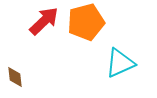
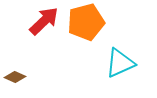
brown diamond: rotated 60 degrees counterclockwise
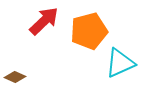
orange pentagon: moved 3 px right, 9 px down
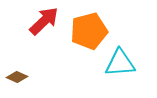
cyan triangle: rotated 20 degrees clockwise
brown diamond: moved 2 px right
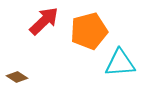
brown diamond: rotated 10 degrees clockwise
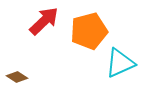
cyan triangle: rotated 20 degrees counterclockwise
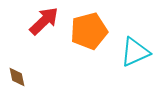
cyan triangle: moved 15 px right, 11 px up
brown diamond: rotated 45 degrees clockwise
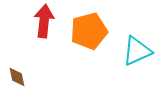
red arrow: rotated 40 degrees counterclockwise
cyan triangle: moved 2 px right, 1 px up
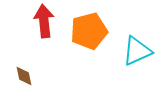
red arrow: rotated 12 degrees counterclockwise
brown diamond: moved 7 px right, 1 px up
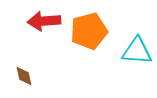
red arrow: rotated 88 degrees counterclockwise
cyan triangle: rotated 28 degrees clockwise
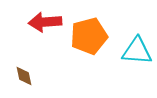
red arrow: moved 1 px right, 1 px down
orange pentagon: moved 5 px down
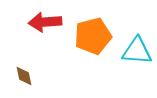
orange pentagon: moved 4 px right
